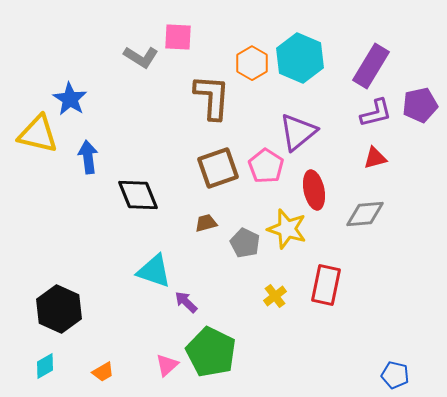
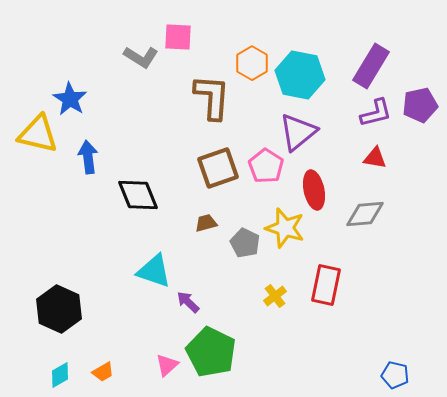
cyan hexagon: moved 17 px down; rotated 12 degrees counterclockwise
red triangle: rotated 25 degrees clockwise
yellow star: moved 2 px left, 1 px up
purple arrow: moved 2 px right
cyan diamond: moved 15 px right, 9 px down
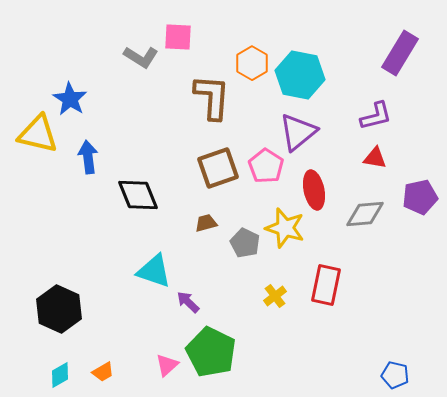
purple rectangle: moved 29 px right, 13 px up
purple pentagon: moved 92 px down
purple L-shape: moved 3 px down
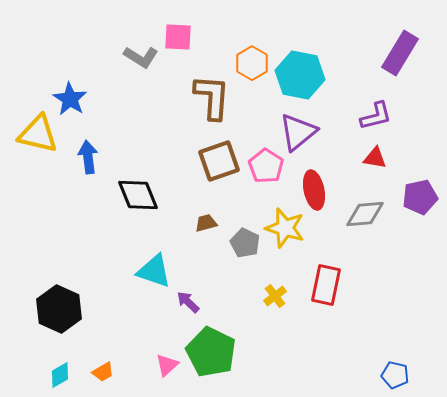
brown square: moved 1 px right, 7 px up
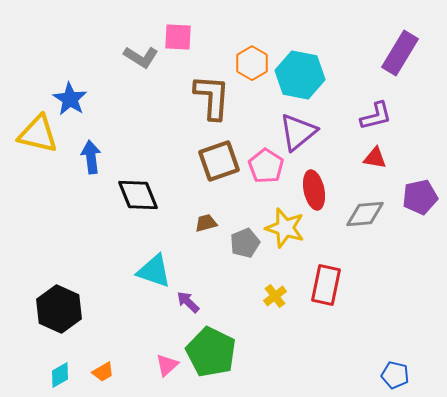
blue arrow: moved 3 px right
gray pentagon: rotated 24 degrees clockwise
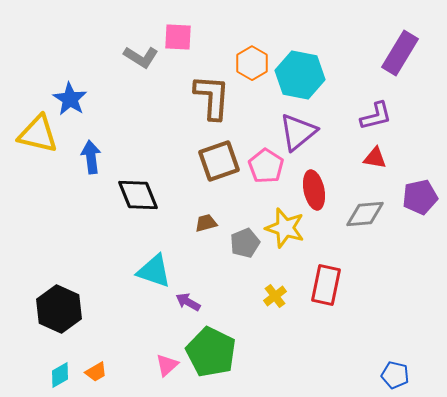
purple arrow: rotated 15 degrees counterclockwise
orange trapezoid: moved 7 px left
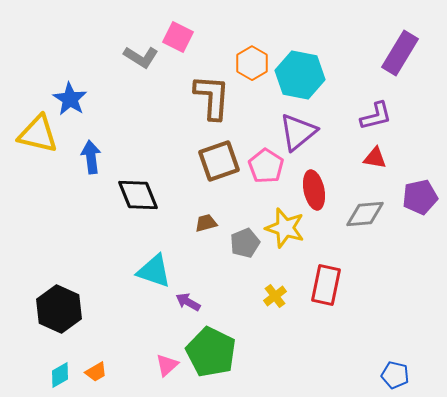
pink square: rotated 24 degrees clockwise
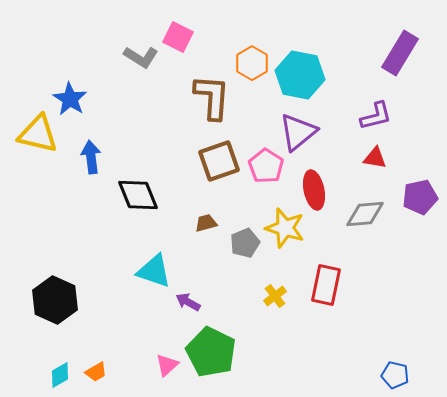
black hexagon: moved 4 px left, 9 px up
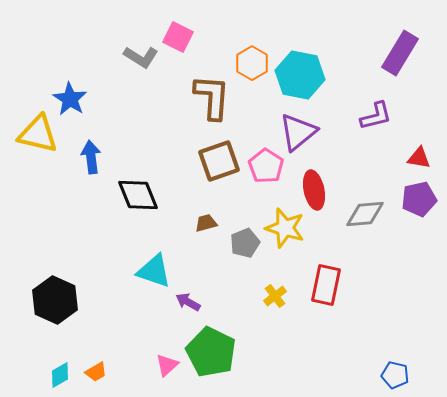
red triangle: moved 44 px right
purple pentagon: moved 1 px left, 2 px down
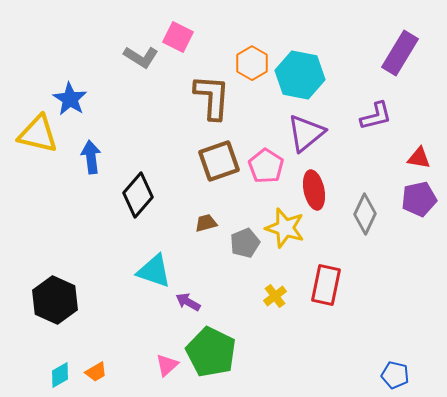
purple triangle: moved 8 px right, 1 px down
black diamond: rotated 63 degrees clockwise
gray diamond: rotated 60 degrees counterclockwise
